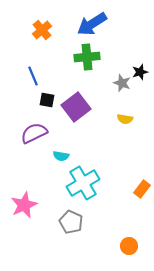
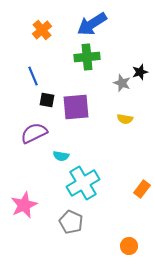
purple square: rotated 32 degrees clockwise
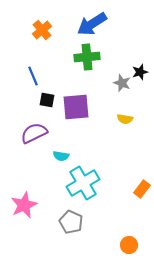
orange circle: moved 1 px up
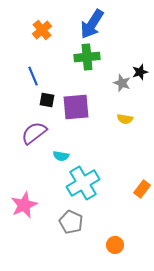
blue arrow: rotated 24 degrees counterclockwise
purple semicircle: rotated 12 degrees counterclockwise
orange circle: moved 14 px left
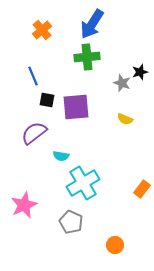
yellow semicircle: rotated 14 degrees clockwise
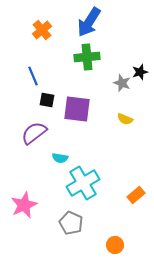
blue arrow: moved 3 px left, 2 px up
purple square: moved 1 px right, 2 px down; rotated 12 degrees clockwise
cyan semicircle: moved 1 px left, 2 px down
orange rectangle: moved 6 px left, 6 px down; rotated 12 degrees clockwise
gray pentagon: moved 1 px down
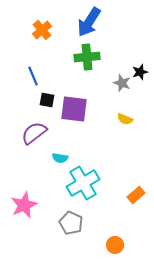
purple square: moved 3 px left
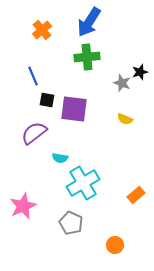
pink star: moved 1 px left, 1 px down
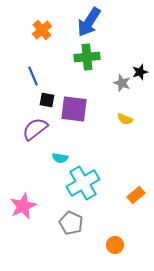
purple semicircle: moved 1 px right, 4 px up
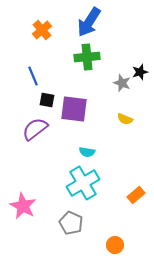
cyan semicircle: moved 27 px right, 6 px up
pink star: rotated 20 degrees counterclockwise
